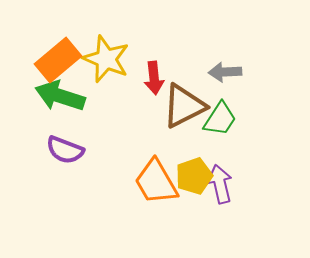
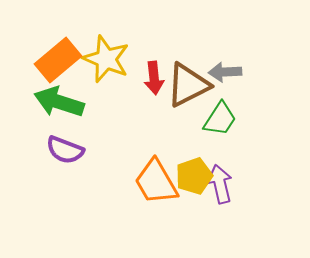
green arrow: moved 1 px left, 6 px down
brown triangle: moved 4 px right, 21 px up
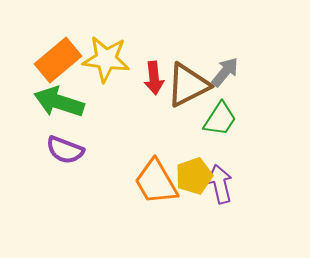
yellow star: rotated 15 degrees counterclockwise
gray arrow: rotated 132 degrees clockwise
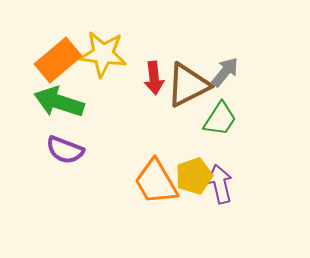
yellow star: moved 3 px left, 5 px up
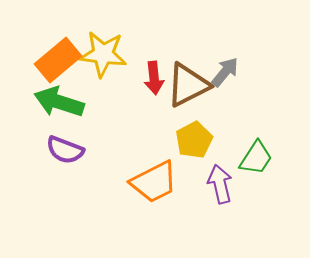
green trapezoid: moved 36 px right, 39 px down
yellow pentagon: moved 36 px up; rotated 9 degrees counterclockwise
orange trapezoid: moved 2 px left; rotated 87 degrees counterclockwise
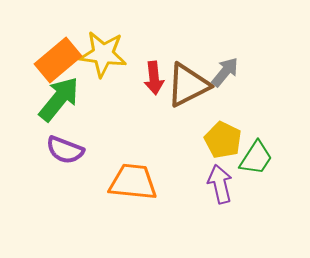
green arrow: moved 3 px up; rotated 111 degrees clockwise
yellow pentagon: moved 29 px right; rotated 18 degrees counterclockwise
orange trapezoid: moved 21 px left; rotated 147 degrees counterclockwise
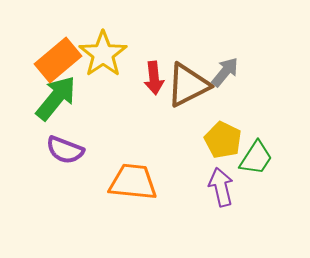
yellow star: rotated 30 degrees clockwise
green arrow: moved 3 px left, 1 px up
purple arrow: moved 1 px right, 3 px down
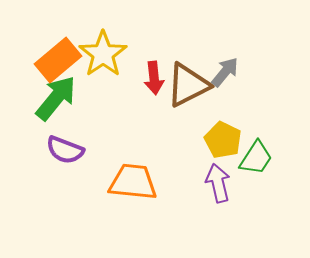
purple arrow: moved 3 px left, 4 px up
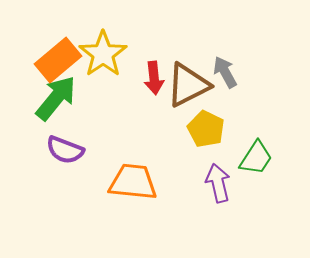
gray arrow: rotated 68 degrees counterclockwise
yellow pentagon: moved 17 px left, 11 px up
